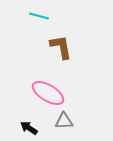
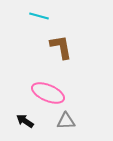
pink ellipse: rotated 8 degrees counterclockwise
gray triangle: moved 2 px right
black arrow: moved 4 px left, 7 px up
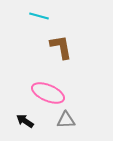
gray triangle: moved 1 px up
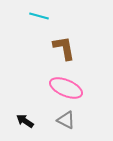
brown L-shape: moved 3 px right, 1 px down
pink ellipse: moved 18 px right, 5 px up
gray triangle: rotated 30 degrees clockwise
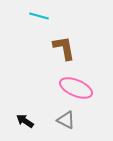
pink ellipse: moved 10 px right
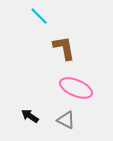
cyan line: rotated 30 degrees clockwise
black arrow: moved 5 px right, 5 px up
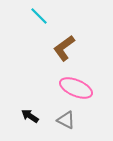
brown L-shape: rotated 116 degrees counterclockwise
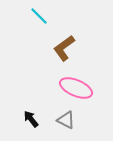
black arrow: moved 1 px right, 3 px down; rotated 18 degrees clockwise
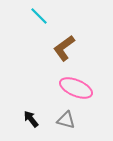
gray triangle: rotated 12 degrees counterclockwise
